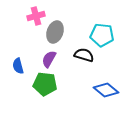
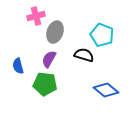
cyan pentagon: rotated 15 degrees clockwise
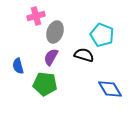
purple semicircle: moved 2 px right, 2 px up
blue diamond: moved 4 px right, 1 px up; rotated 20 degrees clockwise
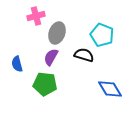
gray ellipse: moved 2 px right, 1 px down
blue semicircle: moved 1 px left, 2 px up
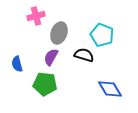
gray ellipse: moved 2 px right
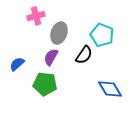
black semicircle: rotated 108 degrees clockwise
blue semicircle: rotated 63 degrees clockwise
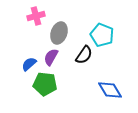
blue semicircle: moved 12 px right
blue diamond: moved 1 px down
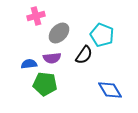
gray ellipse: rotated 25 degrees clockwise
purple semicircle: moved 1 px right, 1 px down; rotated 126 degrees counterclockwise
blue semicircle: rotated 35 degrees clockwise
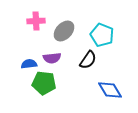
pink cross: moved 5 px down; rotated 12 degrees clockwise
gray ellipse: moved 5 px right, 2 px up
black semicircle: moved 4 px right, 5 px down
green pentagon: moved 1 px left, 1 px up
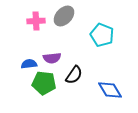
gray ellipse: moved 15 px up
black semicircle: moved 14 px left, 15 px down
